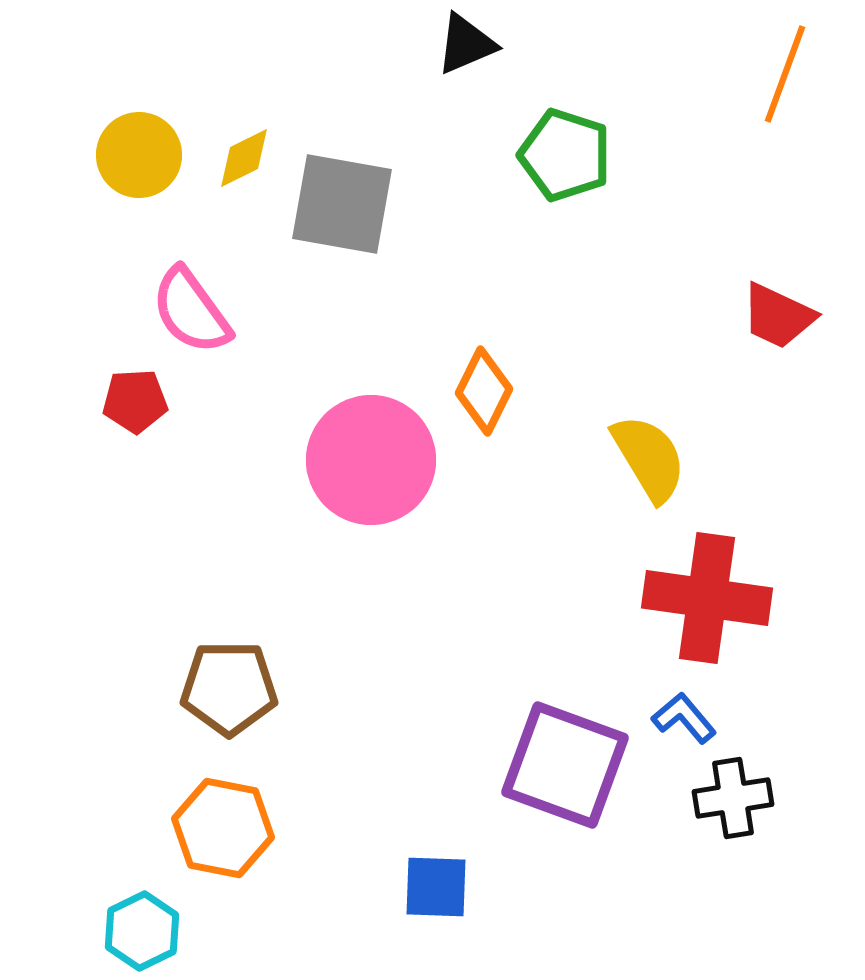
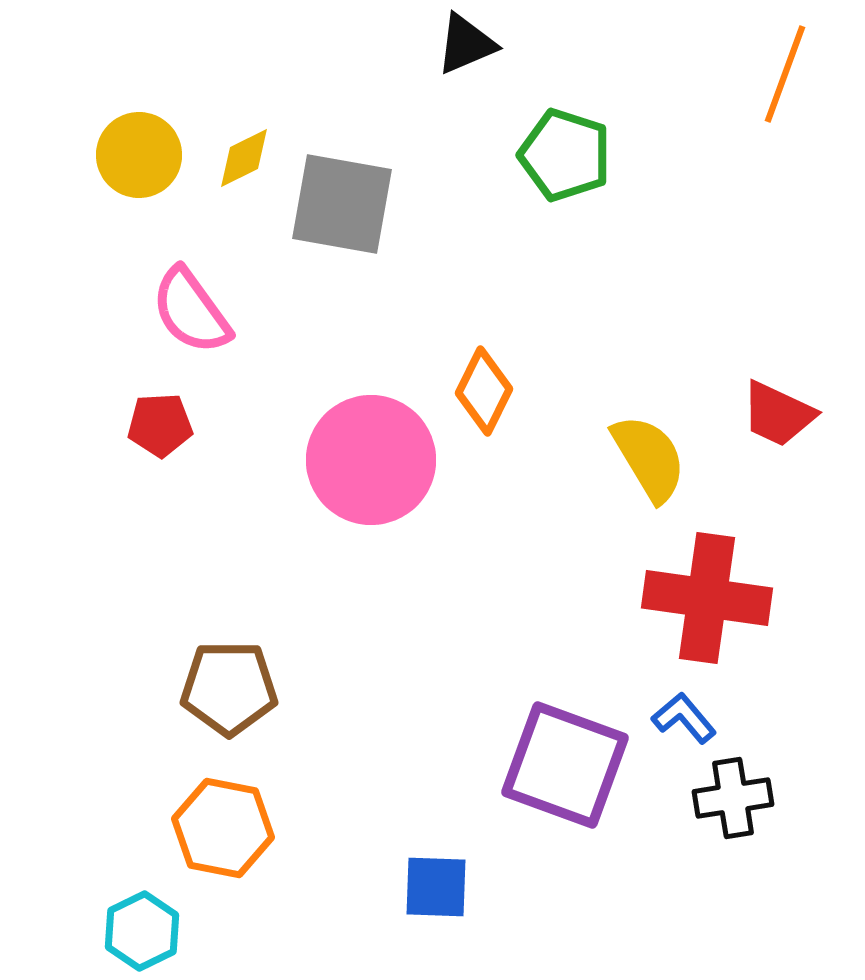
red trapezoid: moved 98 px down
red pentagon: moved 25 px right, 24 px down
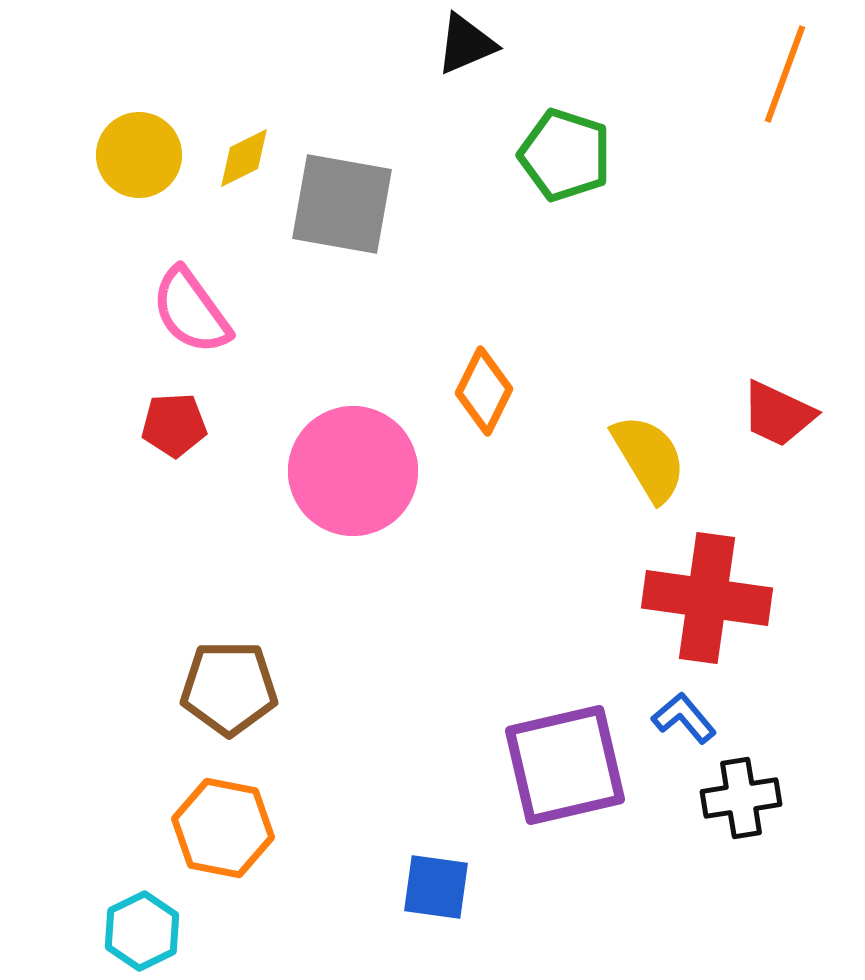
red pentagon: moved 14 px right
pink circle: moved 18 px left, 11 px down
purple square: rotated 33 degrees counterclockwise
black cross: moved 8 px right
blue square: rotated 6 degrees clockwise
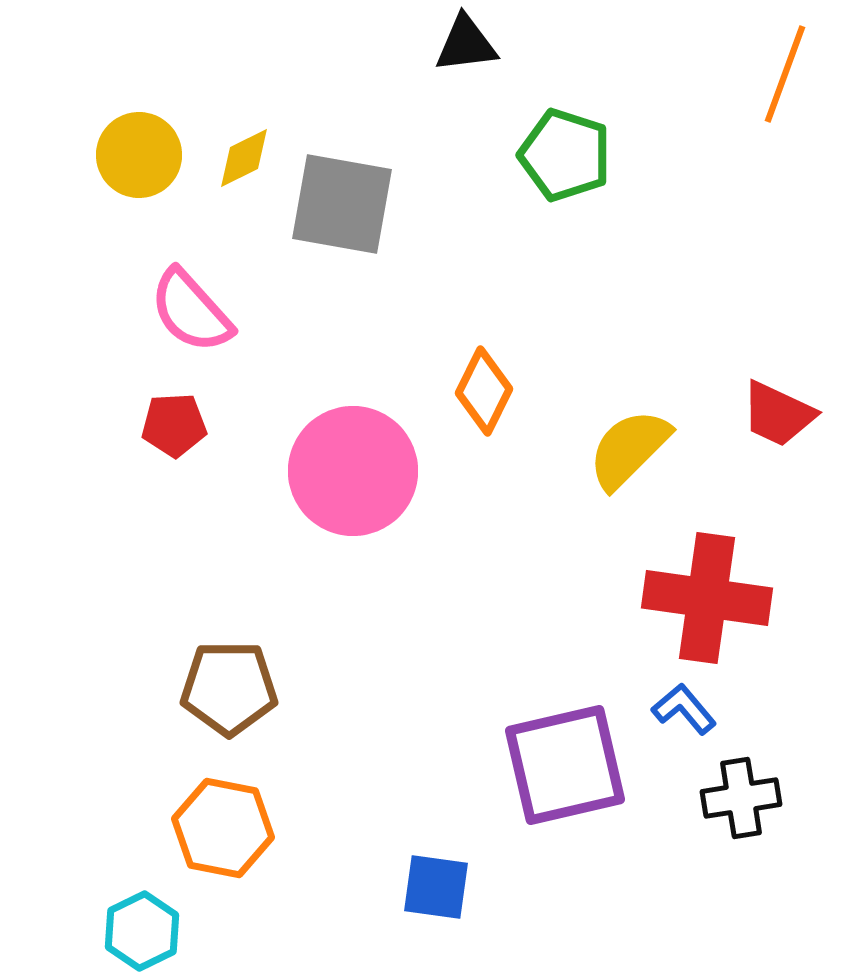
black triangle: rotated 16 degrees clockwise
pink semicircle: rotated 6 degrees counterclockwise
yellow semicircle: moved 20 px left, 9 px up; rotated 104 degrees counterclockwise
blue L-shape: moved 9 px up
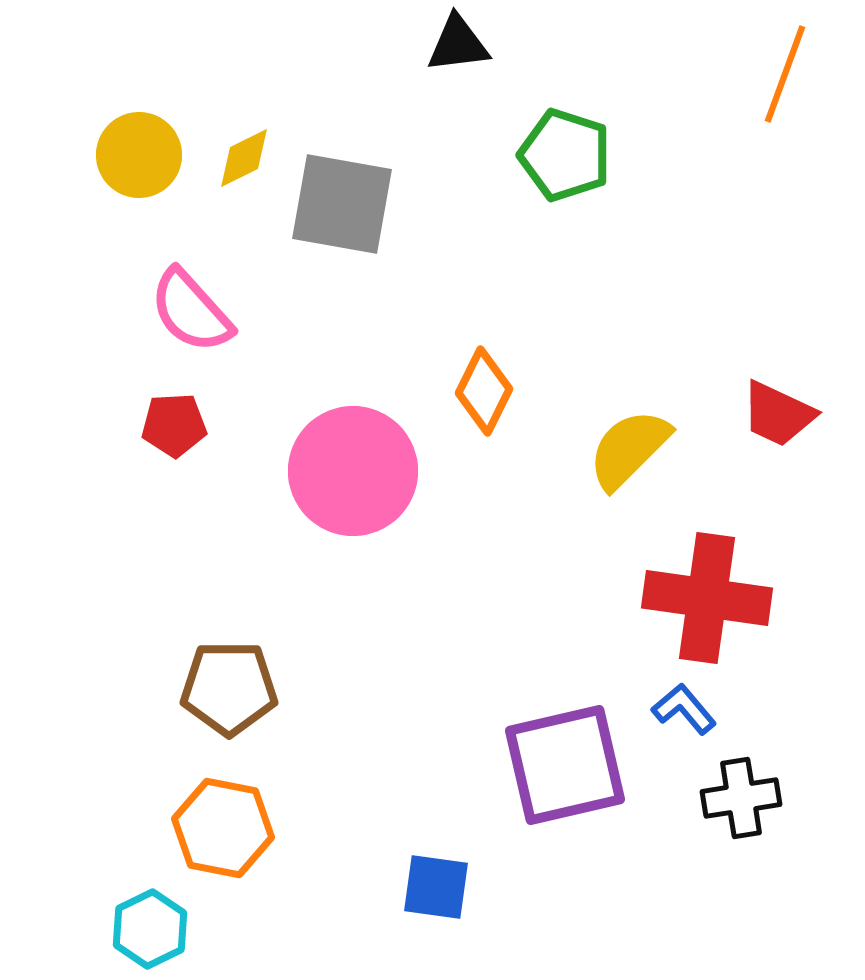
black triangle: moved 8 px left
cyan hexagon: moved 8 px right, 2 px up
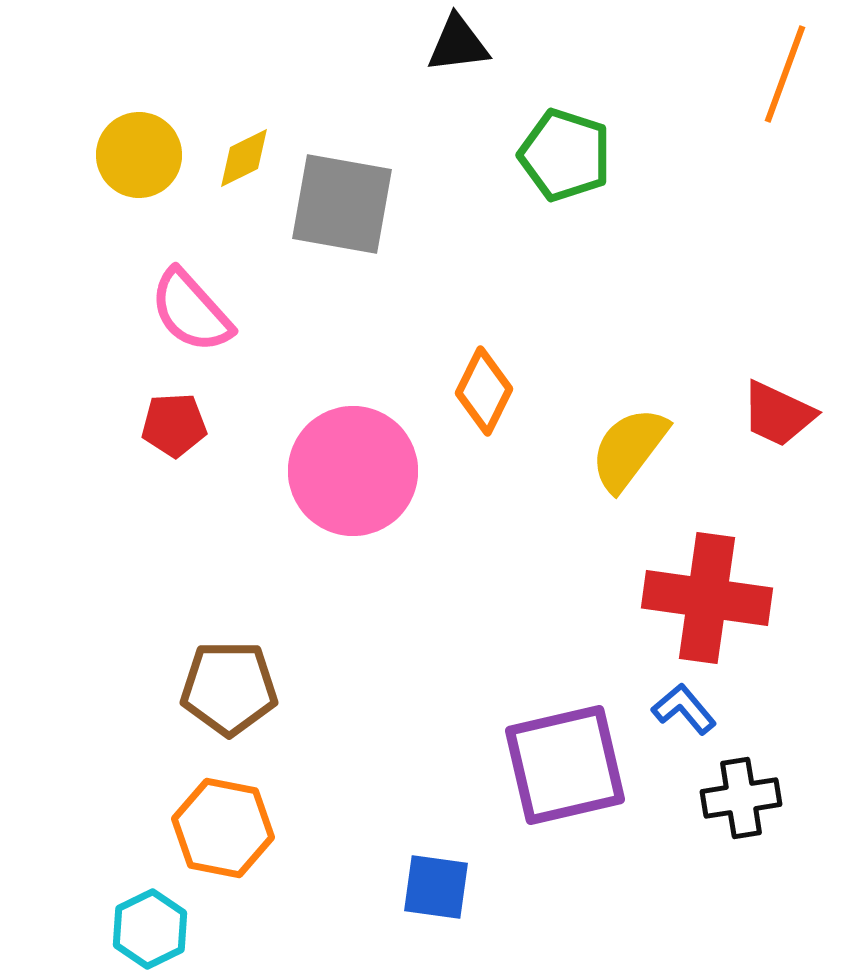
yellow semicircle: rotated 8 degrees counterclockwise
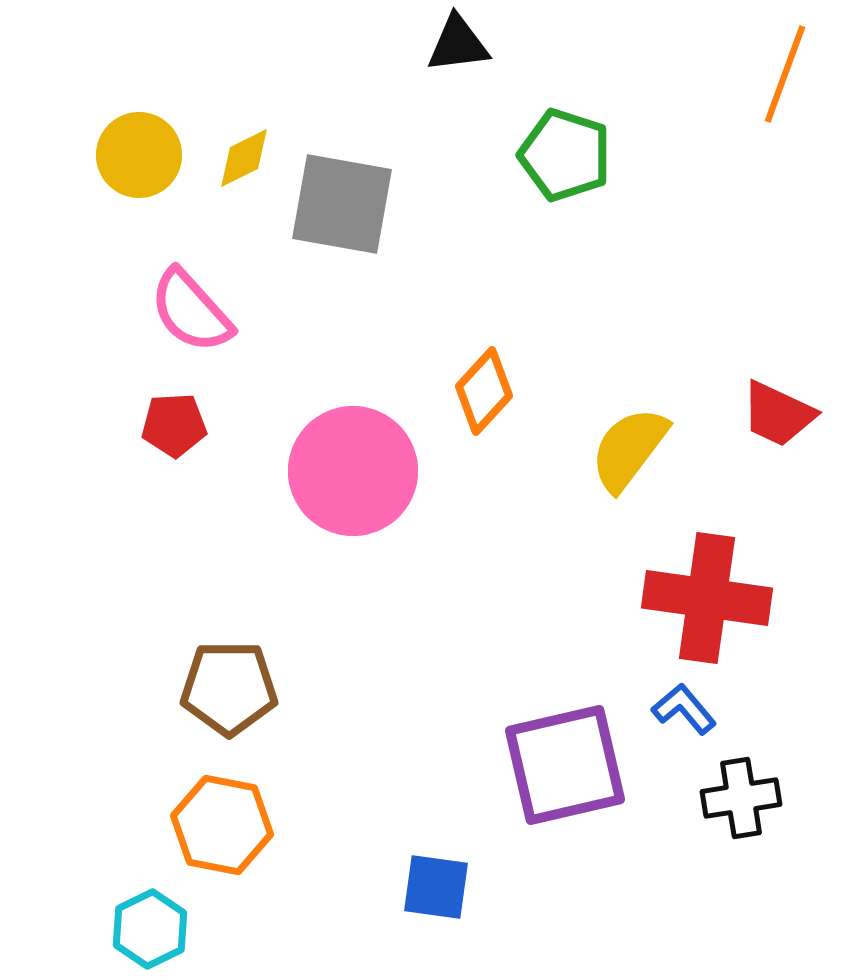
orange diamond: rotated 16 degrees clockwise
orange hexagon: moved 1 px left, 3 px up
